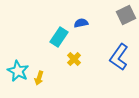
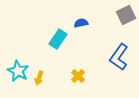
cyan rectangle: moved 1 px left, 2 px down
yellow cross: moved 4 px right, 17 px down
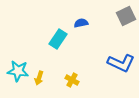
gray square: moved 1 px down
blue L-shape: moved 2 px right, 6 px down; rotated 100 degrees counterclockwise
cyan star: rotated 20 degrees counterclockwise
yellow cross: moved 6 px left, 4 px down; rotated 16 degrees counterclockwise
